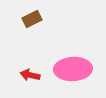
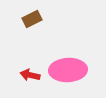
pink ellipse: moved 5 px left, 1 px down
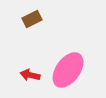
pink ellipse: rotated 51 degrees counterclockwise
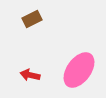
pink ellipse: moved 11 px right
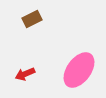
red arrow: moved 5 px left, 1 px up; rotated 36 degrees counterclockwise
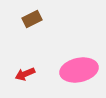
pink ellipse: rotated 42 degrees clockwise
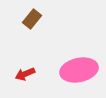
brown rectangle: rotated 24 degrees counterclockwise
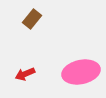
pink ellipse: moved 2 px right, 2 px down
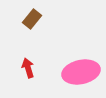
red arrow: moved 3 px right, 6 px up; rotated 96 degrees clockwise
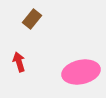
red arrow: moved 9 px left, 6 px up
